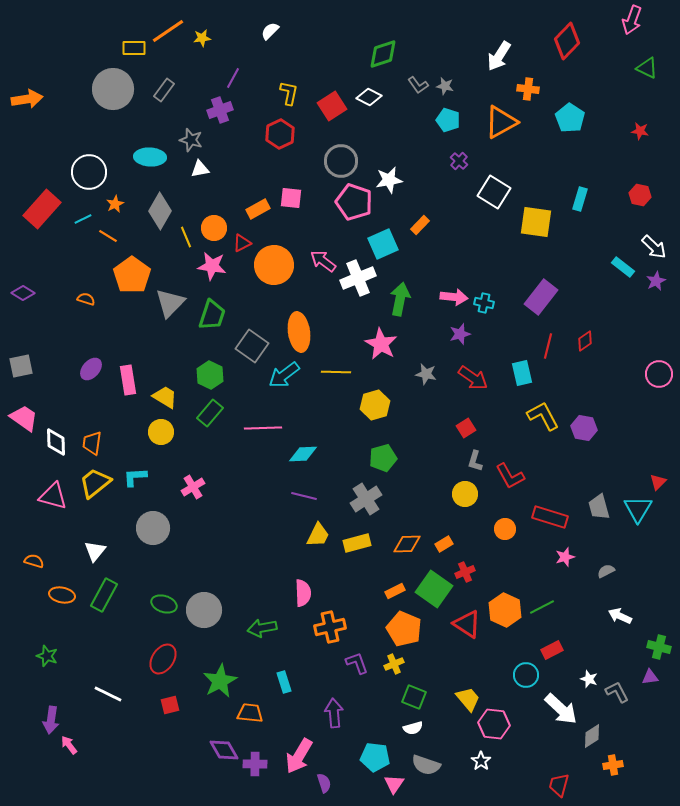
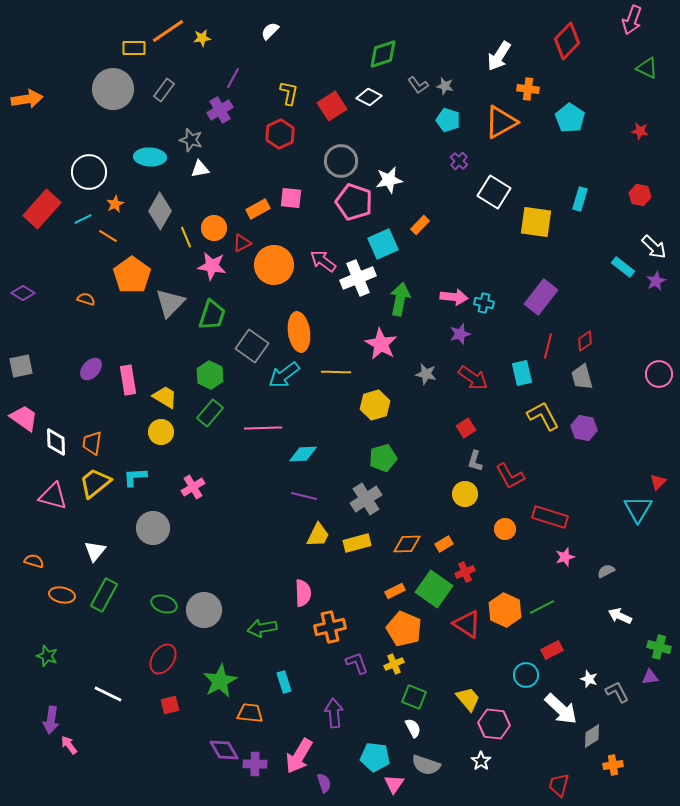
purple cross at (220, 110): rotated 10 degrees counterclockwise
gray trapezoid at (599, 507): moved 17 px left, 130 px up
white semicircle at (413, 728): rotated 102 degrees counterclockwise
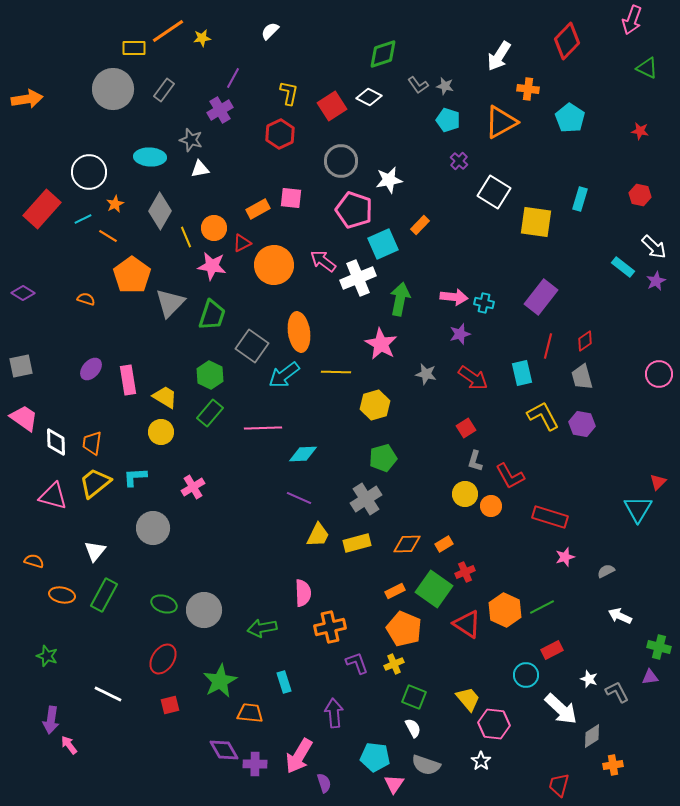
pink pentagon at (354, 202): moved 8 px down
purple hexagon at (584, 428): moved 2 px left, 4 px up
purple line at (304, 496): moved 5 px left, 2 px down; rotated 10 degrees clockwise
orange circle at (505, 529): moved 14 px left, 23 px up
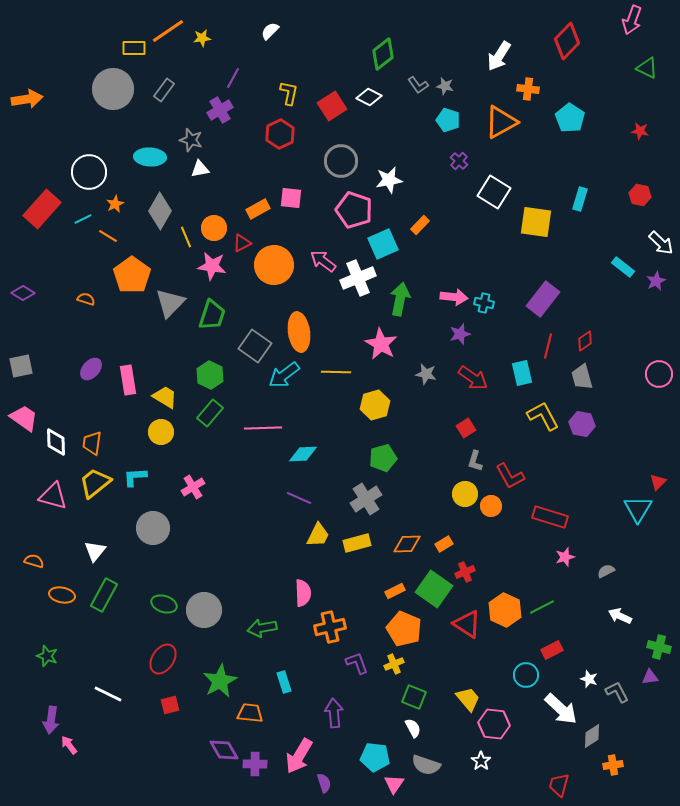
green diamond at (383, 54): rotated 20 degrees counterclockwise
white arrow at (654, 247): moved 7 px right, 4 px up
purple rectangle at (541, 297): moved 2 px right, 2 px down
gray square at (252, 346): moved 3 px right
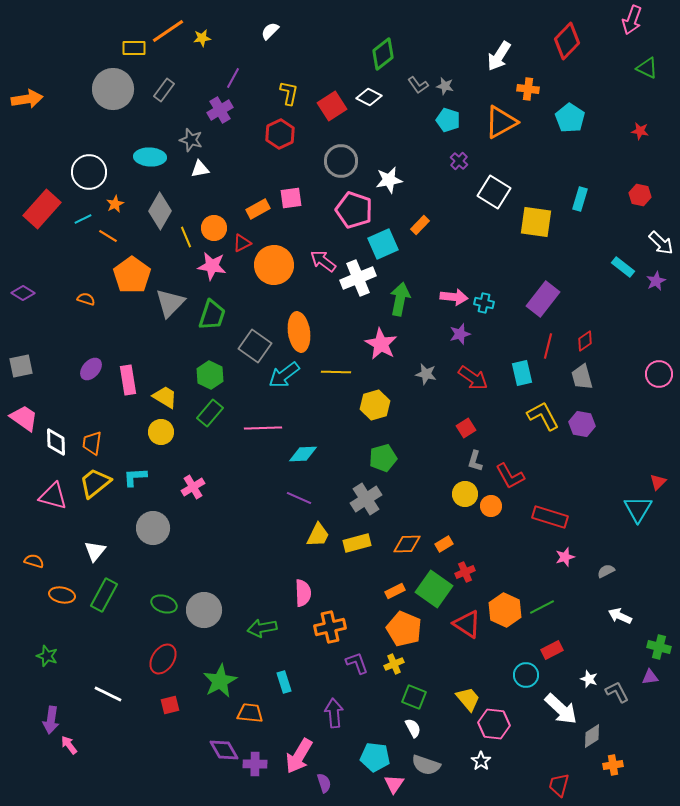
pink square at (291, 198): rotated 15 degrees counterclockwise
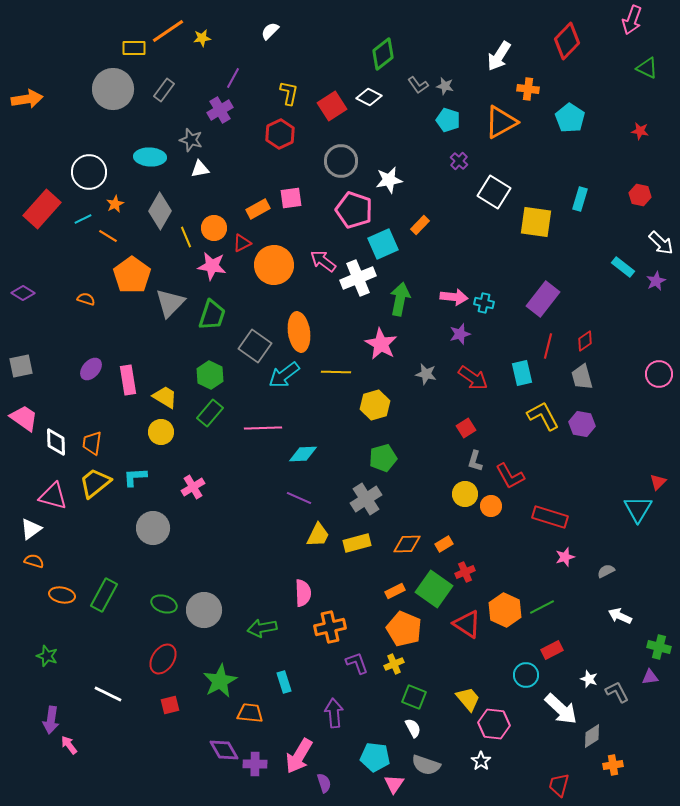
white triangle at (95, 551): moved 64 px left, 22 px up; rotated 15 degrees clockwise
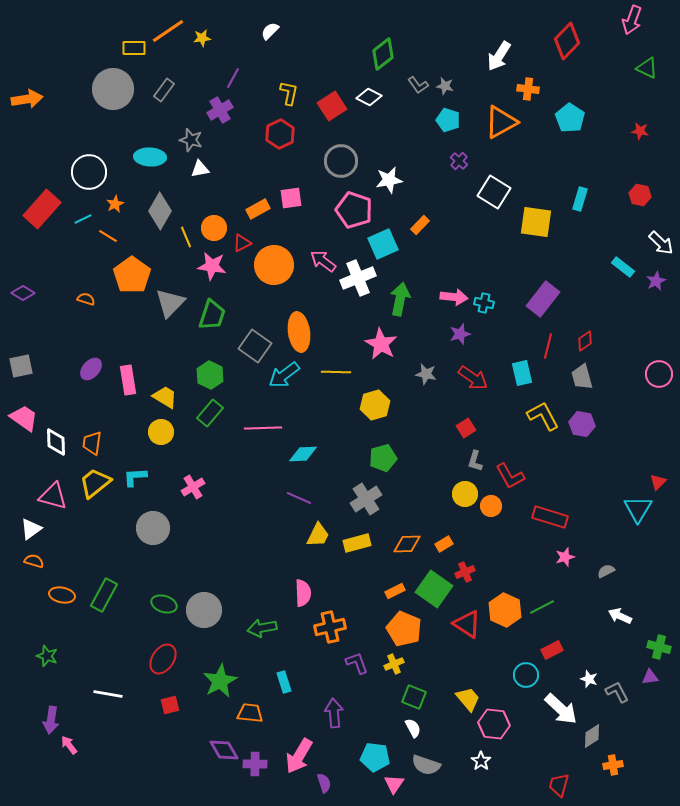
white line at (108, 694): rotated 16 degrees counterclockwise
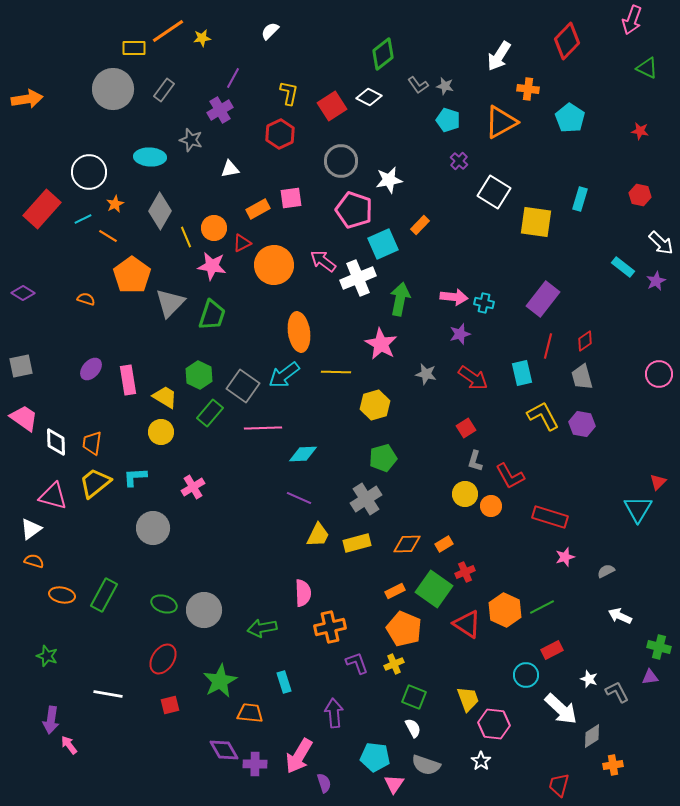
white triangle at (200, 169): moved 30 px right
gray square at (255, 346): moved 12 px left, 40 px down
green hexagon at (210, 375): moved 11 px left
yellow trapezoid at (468, 699): rotated 20 degrees clockwise
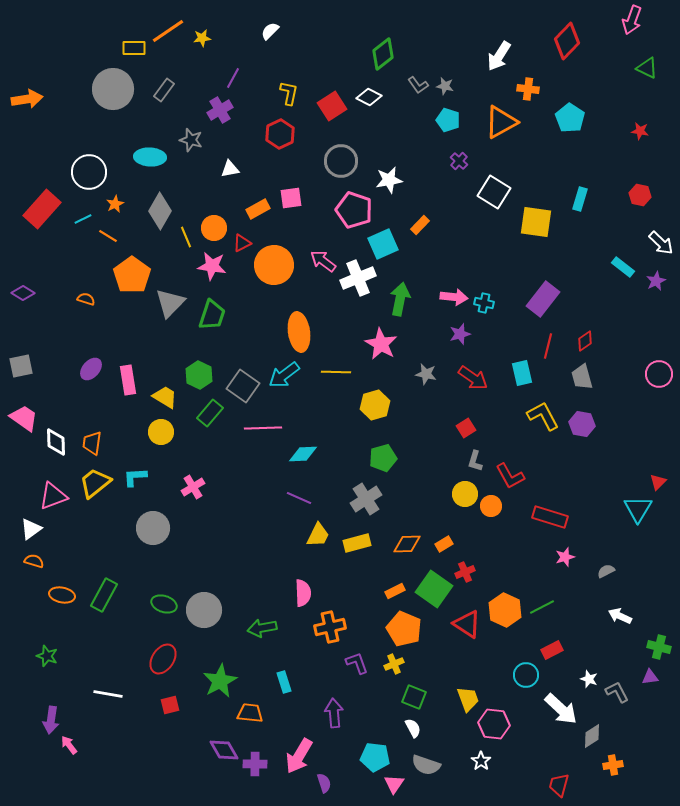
pink triangle at (53, 496): rotated 36 degrees counterclockwise
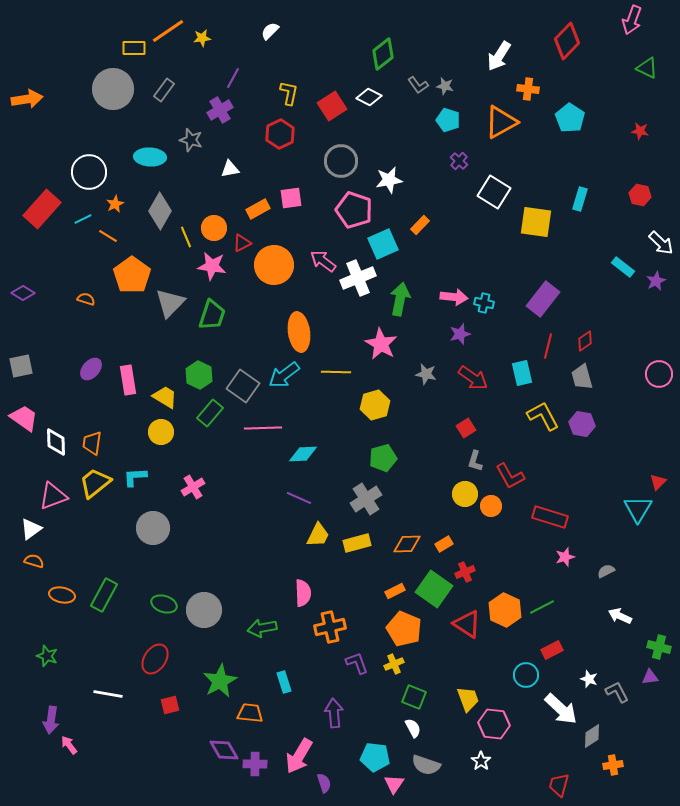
red ellipse at (163, 659): moved 8 px left
